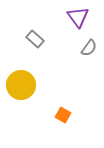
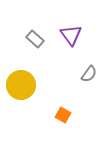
purple triangle: moved 7 px left, 18 px down
gray semicircle: moved 26 px down
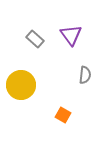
gray semicircle: moved 4 px left, 1 px down; rotated 30 degrees counterclockwise
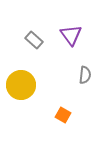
gray rectangle: moved 1 px left, 1 px down
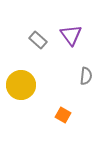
gray rectangle: moved 4 px right
gray semicircle: moved 1 px right, 1 px down
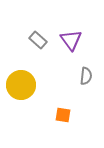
purple triangle: moved 5 px down
orange square: rotated 21 degrees counterclockwise
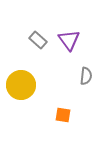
purple triangle: moved 2 px left
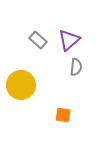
purple triangle: rotated 25 degrees clockwise
gray semicircle: moved 10 px left, 9 px up
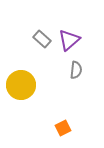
gray rectangle: moved 4 px right, 1 px up
gray semicircle: moved 3 px down
orange square: moved 13 px down; rotated 35 degrees counterclockwise
